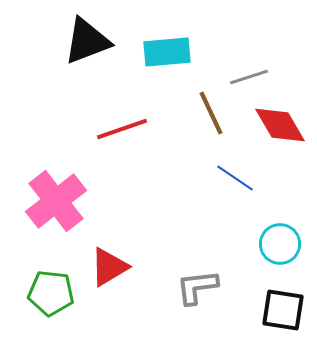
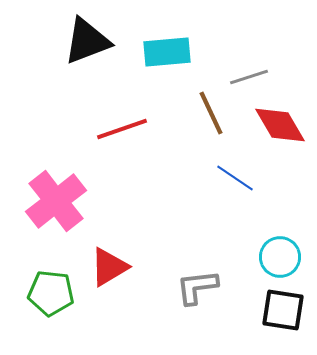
cyan circle: moved 13 px down
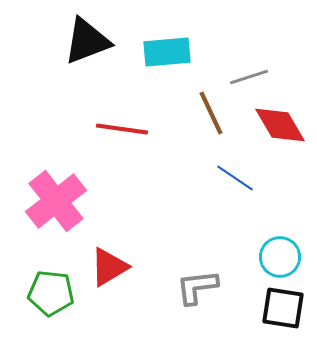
red line: rotated 27 degrees clockwise
black square: moved 2 px up
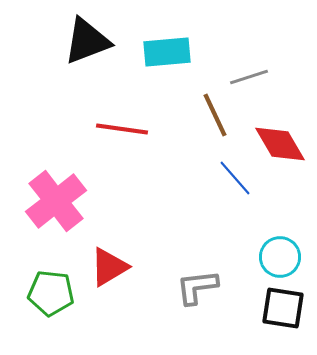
brown line: moved 4 px right, 2 px down
red diamond: moved 19 px down
blue line: rotated 15 degrees clockwise
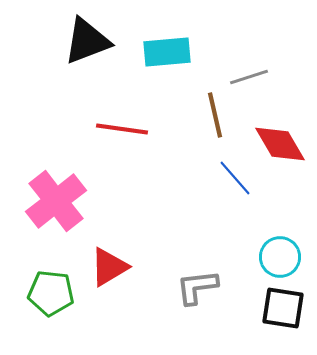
brown line: rotated 12 degrees clockwise
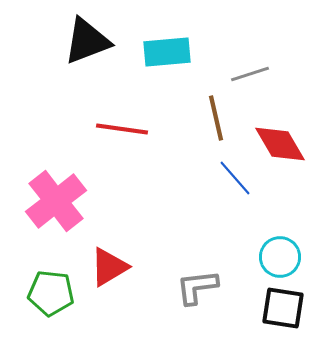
gray line: moved 1 px right, 3 px up
brown line: moved 1 px right, 3 px down
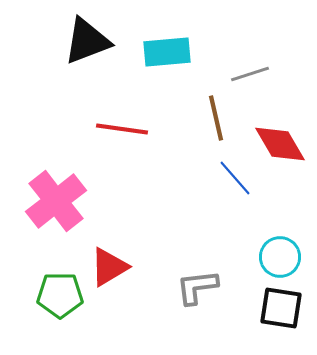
green pentagon: moved 9 px right, 2 px down; rotated 6 degrees counterclockwise
black square: moved 2 px left
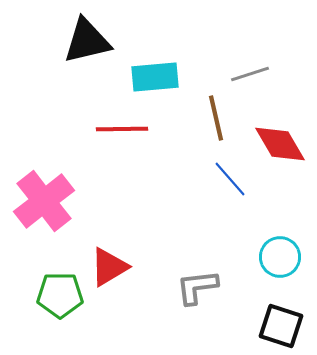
black triangle: rotated 8 degrees clockwise
cyan rectangle: moved 12 px left, 25 px down
red line: rotated 9 degrees counterclockwise
blue line: moved 5 px left, 1 px down
pink cross: moved 12 px left
black square: moved 18 px down; rotated 9 degrees clockwise
